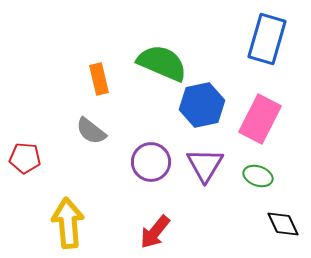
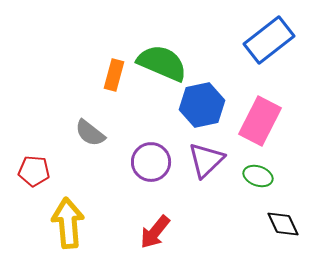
blue rectangle: moved 2 px right, 1 px down; rotated 36 degrees clockwise
orange rectangle: moved 15 px right, 4 px up; rotated 28 degrees clockwise
pink rectangle: moved 2 px down
gray semicircle: moved 1 px left, 2 px down
red pentagon: moved 9 px right, 13 px down
purple triangle: moved 1 px right, 5 px up; rotated 15 degrees clockwise
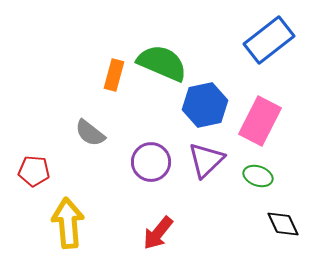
blue hexagon: moved 3 px right
red arrow: moved 3 px right, 1 px down
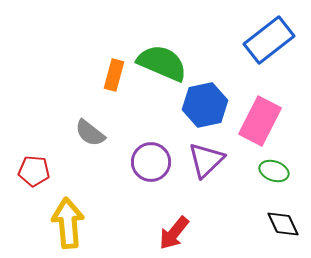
green ellipse: moved 16 px right, 5 px up
red arrow: moved 16 px right
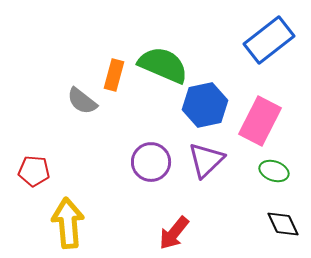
green semicircle: moved 1 px right, 2 px down
gray semicircle: moved 8 px left, 32 px up
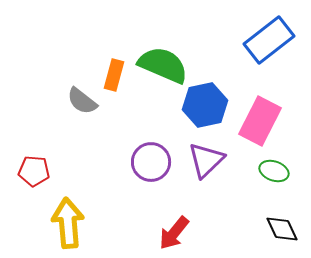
black diamond: moved 1 px left, 5 px down
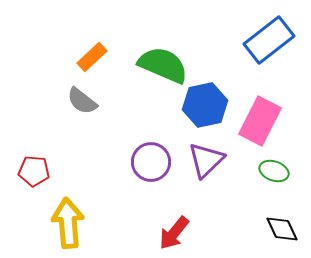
orange rectangle: moved 22 px left, 18 px up; rotated 32 degrees clockwise
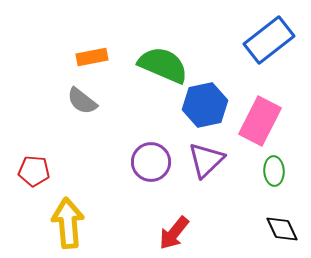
orange rectangle: rotated 32 degrees clockwise
green ellipse: rotated 68 degrees clockwise
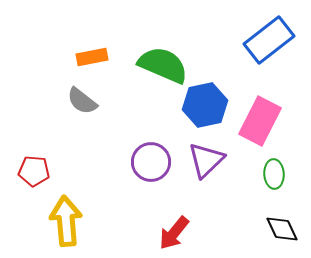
green ellipse: moved 3 px down
yellow arrow: moved 2 px left, 2 px up
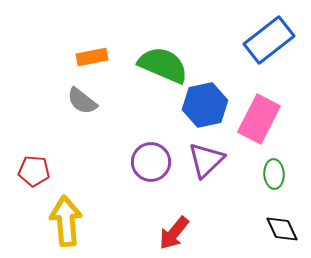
pink rectangle: moved 1 px left, 2 px up
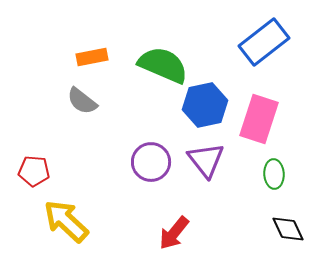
blue rectangle: moved 5 px left, 2 px down
pink rectangle: rotated 9 degrees counterclockwise
purple triangle: rotated 24 degrees counterclockwise
yellow arrow: rotated 42 degrees counterclockwise
black diamond: moved 6 px right
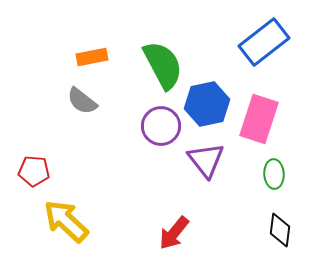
green semicircle: rotated 39 degrees clockwise
blue hexagon: moved 2 px right, 1 px up
purple circle: moved 10 px right, 36 px up
black diamond: moved 8 px left, 1 px down; rotated 32 degrees clockwise
